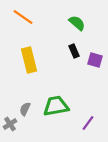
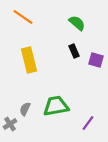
purple square: moved 1 px right
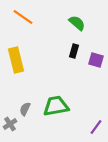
black rectangle: rotated 40 degrees clockwise
yellow rectangle: moved 13 px left
purple line: moved 8 px right, 4 px down
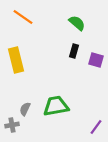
gray cross: moved 2 px right, 1 px down; rotated 24 degrees clockwise
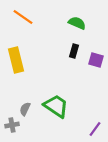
green semicircle: rotated 18 degrees counterclockwise
green trapezoid: rotated 44 degrees clockwise
purple line: moved 1 px left, 2 px down
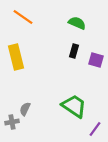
yellow rectangle: moved 3 px up
green trapezoid: moved 18 px right
gray cross: moved 3 px up
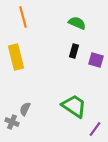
orange line: rotated 40 degrees clockwise
gray cross: rotated 32 degrees clockwise
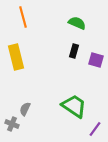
gray cross: moved 2 px down
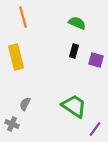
gray semicircle: moved 5 px up
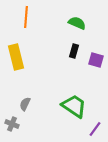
orange line: moved 3 px right; rotated 20 degrees clockwise
